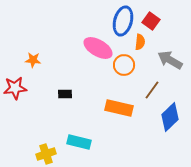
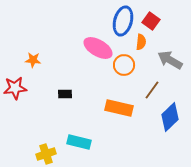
orange semicircle: moved 1 px right
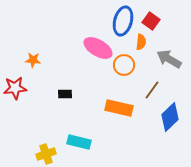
gray arrow: moved 1 px left, 1 px up
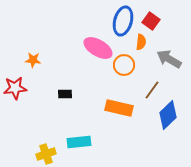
blue diamond: moved 2 px left, 2 px up
cyan rectangle: rotated 20 degrees counterclockwise
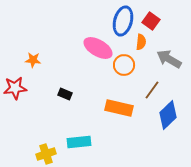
black rectangle: rotated 24 degrees clockwise
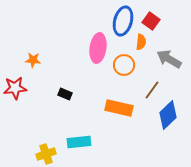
pink ellipse: rotated 68 degrees clockwise
